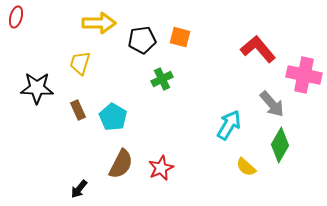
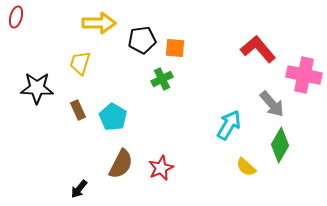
orange square: moved 5 px left, 11 px down; rotated 10 degrees counterclockwise
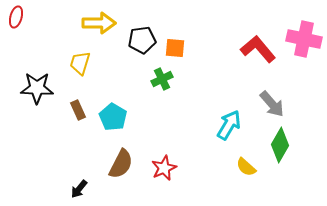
pink cross: moved 36 px up
red star: moved 3 px right
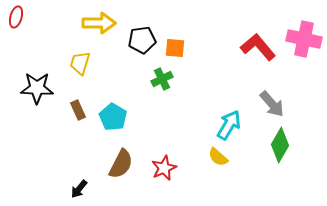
red L-shape: moved 2 px up
yellow semicircle: moved 28 px left, 10 px up
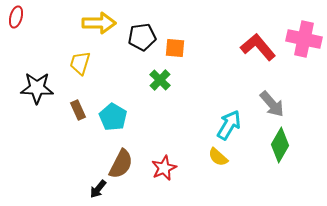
black pentagon: moved 3 px up
green cross: moved 2 px left, 1 px down; rotated 20 degrees counterclockwise
black arrow: moved 19 px right
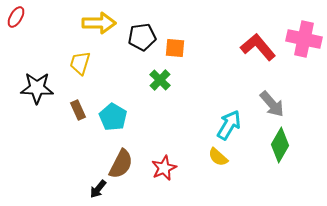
red ellipse: rotated 15 degrees clockwise
